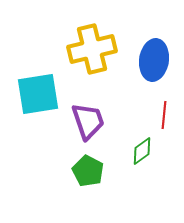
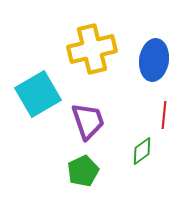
cyan square: rotated 21 degrees counterclockwise
green pentagon: moved 5 px left; rotated 20 degrees clockwise
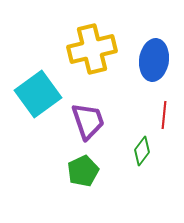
cyan square: rotated 6 degrees counterclockwise
green diamond: rotated 16 degrees counterclockwise
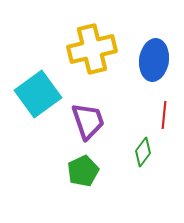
green diamond: moved 1 px right, 1 px down
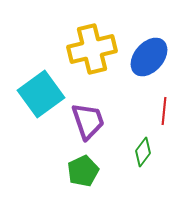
blue ellipse: moved 5 px left, 3 px up; rotated 33 degrees clockwise
cyan square: moved 3 px right
red line: moved 4 px up
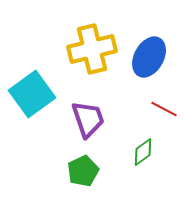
blue ellipse: rotated 12 degrees counterclockwise
cyan square: moved 9 px left
red line: moved 2 px up; rotated 68 degrees counterclockwise
purple trapezoid: moved 2 px up
green diamond: rotated 16 degrees clockwise
